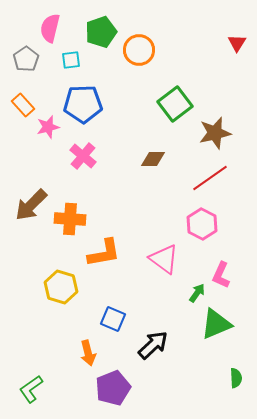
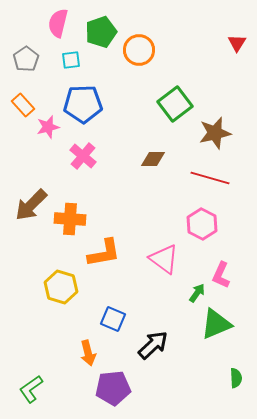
pink semicircle: moved 8 px right, 5 px up
red line: rotated 51 degrees clockwise
purple pentagon: rotated 16 degrees clockwise
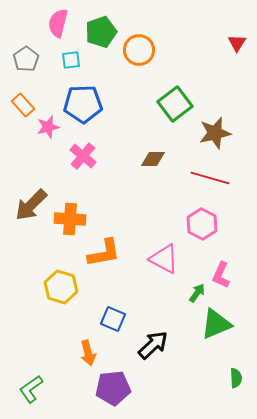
pink triangle: rotated 8 degrees counterclockwise
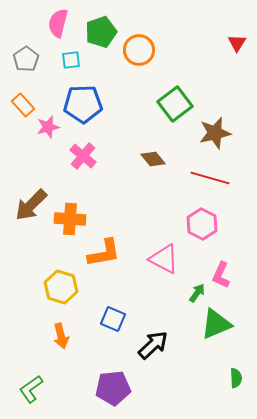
brown diamond: rotated 50 degrees clockwise
orange arrow: moved 27 px left, 17 px up
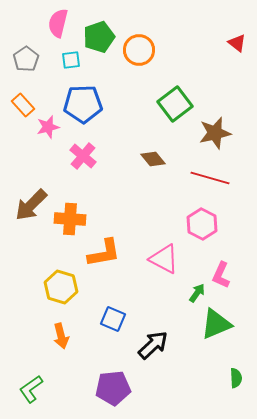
green pentagon: moved 2 px left, 5 px down
red triangle: rotated 24 degrees counterclockwise
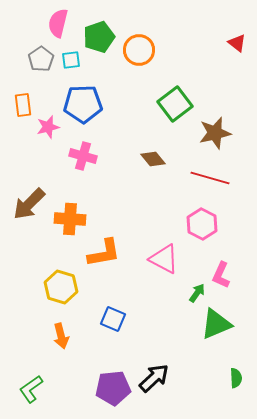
gray pentagon: moved 15 px right
orange rectangle: rotated 35 degrees clockwise
pink cross: rotated 24 degrees counterclockwise
brown arrow: moved 2 px left, 1 px up
black arrow: moved 1 px right, 33 px down
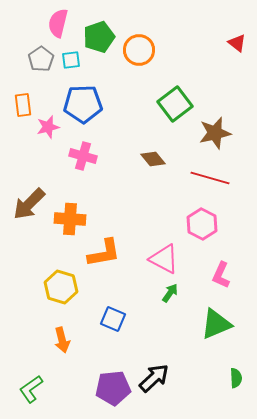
green arrow: moved 27 px left
orange arrow: moved 1 px right, 4 px down
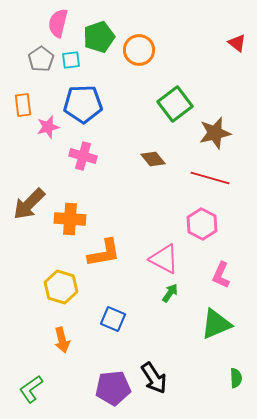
black arrow: rotated 100 degrees clockwise
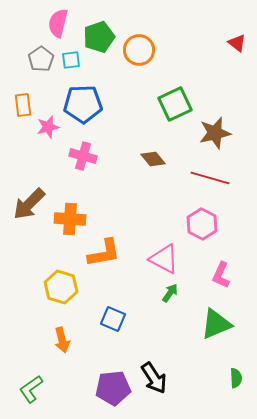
green square: rotated 12 degrees clockwise
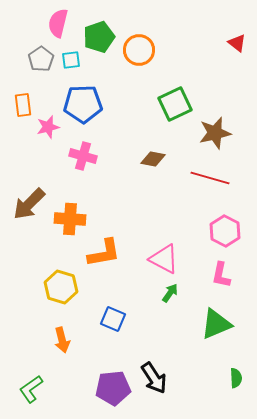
brown diamond: rotated 40 degrees counterclockwise
pink hexagon: moved 23 px right, 7 px down
pink L-shape: rotated 12 degrees counterclockwise
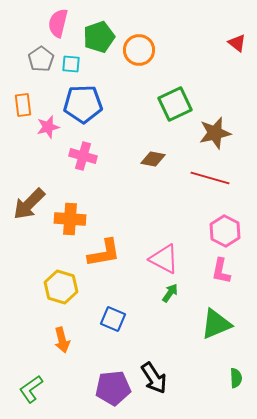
cyan square: moved 4 px down; rotated 12 degrees clockwise
pink L-shape: moved 4 px up
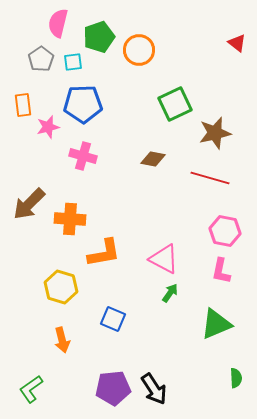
cyan square: moved 2 px right, 2 px up; rotated 12 degrees counterclockwise
pink hexagon: rotated 16 degrees counterclockwise
black arrow: moved 11 px down
